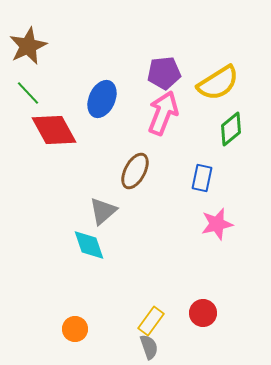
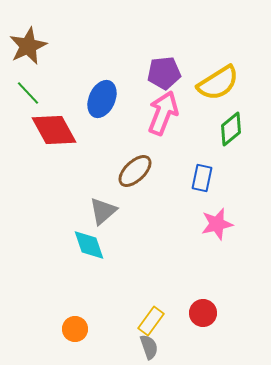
brown ellipse: rotated 18 degrees clockwise
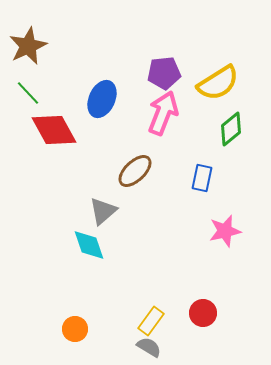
pink star: moved 8 px right, 7 px down
gray semicircle: rotated 40 degrees counterclockwise
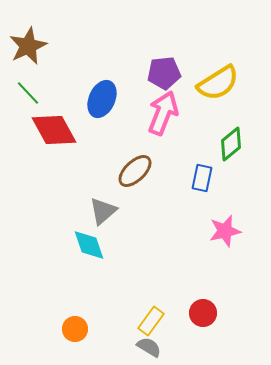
green diamond: moved 15 px down
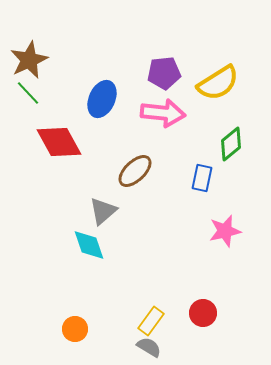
brown star: moved 1 px right, 14 px down
pink arrow: rotated 75 degrees clockwise
red diamond: moved 5 px right, 12 px down
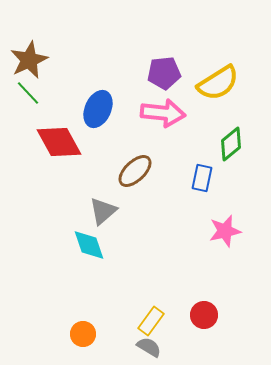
blue ellipse: moved 4 px left, 10 px down
red circle: moved 1 px right, 2 px down
orange circle: moved 8 px right, 5 px down
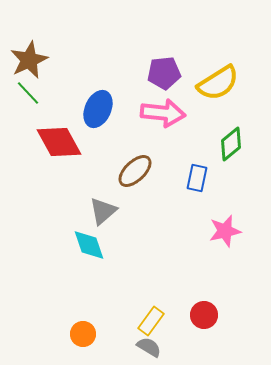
blue rectangle: moved 5 px left
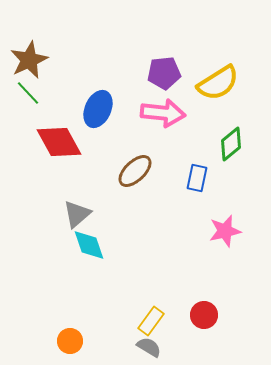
gray triangle: moved 26 px left, 3 px down
orange circle: moved 13 px left, 7 px down
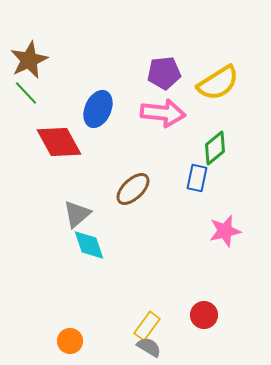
green line: moved 2 px left
green diamond: moved 16 px left, 4 px down
brown ellipse: moved 2 px left, 18 px down
yellow rectangle: moved 4 px left, 5 px down
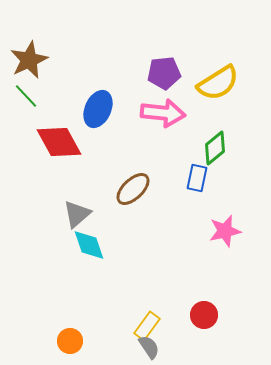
green line: moved 3 px down
gray semicircle: rotated 25 degrees clockwise
